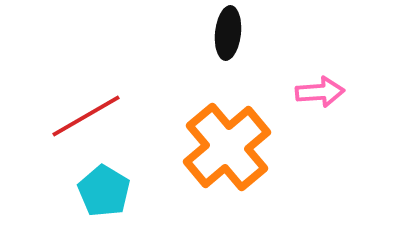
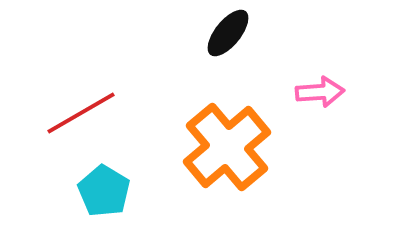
black ellipse: rotated 33 degrees clockwise
red line: moved 5 px left, 3 px up
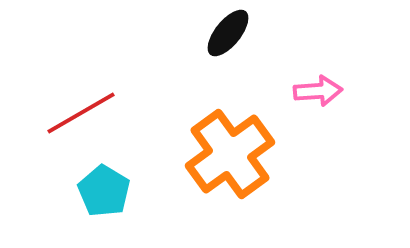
pink arrow: moved 2 px left, 1 px up
orange cross: moved 3 px right, 7 px down; rotated 4 degrees clockwise
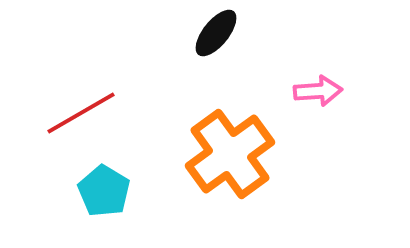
black ellipse: moved 12 px left
